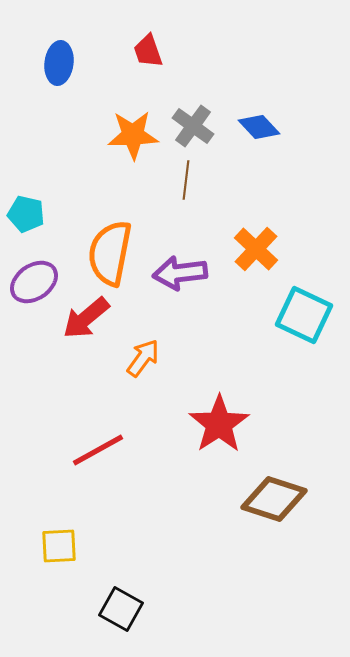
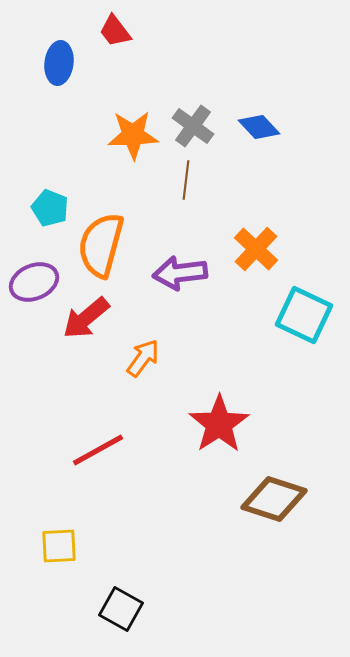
red trapezoid: moved 33 px left, 20 px up; rotated 18 degrees counterclockwise
cyan pentagon: moved 24 px right, 6 px up; rotated 9 degrees clockwise
orange semicircle: moved 9 px left, 8 px up; rotated 4 degrees clockwise
purple ellipse: rotated 12 degrees clockwise
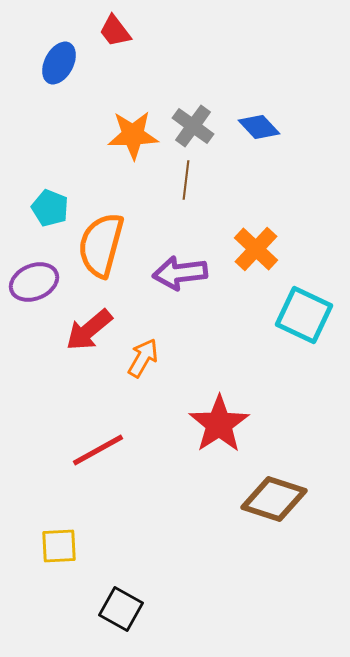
blue ellipse: rotated 21 degrees clockwise
red arrow: moved 3 px right, 12 px down
orange arrow: rotated 6 degrees counterclockwise
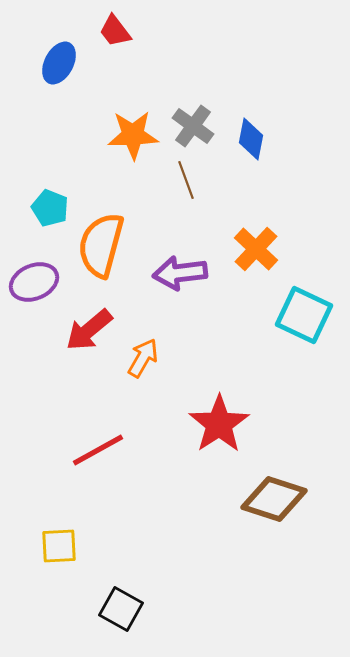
blue diamond: moved 8 px left, 12 px down; rotated 54 degrees clockwise
brown line: rotated 27 degrees counterclockwise
